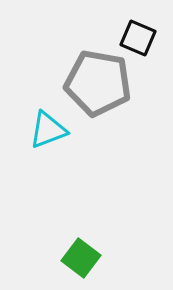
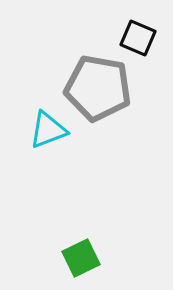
gray pentagon: moved 5 px down
green square: rotated 27 degrees clockwise
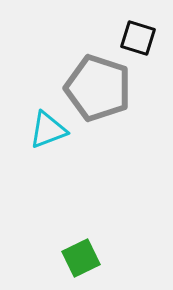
black square: rotated 6 degrees counterclockwise
gray pentagon: rotated 8 degrees clockwise
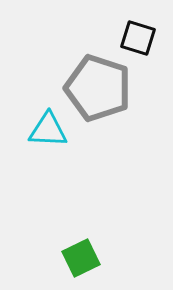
cyan triangle: rotated 24 degrees clockwise
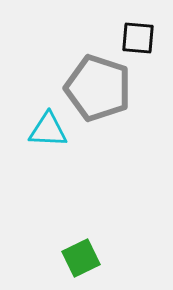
black square: rotated 12 degrees counterclockwise
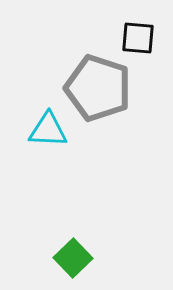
green square: moved 8 px left; rotated 18 degrees counterclockwise
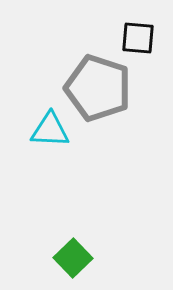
cyan triangle: moved 2 px right
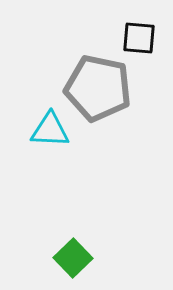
black square: moved 1 px right
gray pentagon: rotated 6 degrees counterclockwise
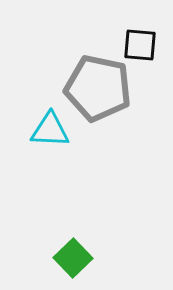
black square: moved 1 px right, 7 px down
